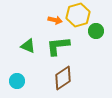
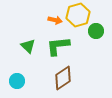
green triangle: rotated 21 degrees clockwise
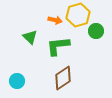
green triangle: moved 2 px right, 9 px up
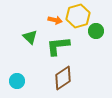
yellow hexagon: moved 1 px down
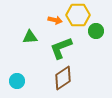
yellow hexagon: moved 1 px up; rotated 15 degrees clockwise
green triangle: rotated 49 degrees counterclockwise
green L-shape: moved 3 px right, 2 px down; rotated 15 degrees counterclockwise
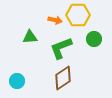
green circle: moved 2 px left, 8 px down
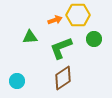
orange arrow: rotated 32 degrees counterclockwise
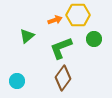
green triangle: moved 3 px left, 1 px up; rotated 35 degrees counterclockwise
brown diamond: rotated 20 degrees counterclockwise
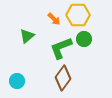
orange arrow: moved 1 px left, 1 px up; rotated 64 degrees clockwise
green circle: moved 10 px left
